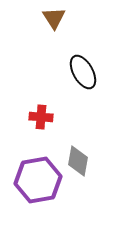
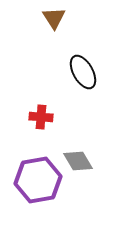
gray diamond: rotated 40 degrees counterclockwise
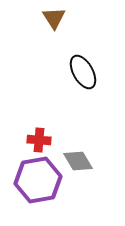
red cross: moved 2 px left, 23 px down
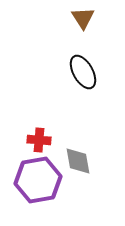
brown triangle: moved 29 px right
gray diamond: rotated 20 degrees clockwise
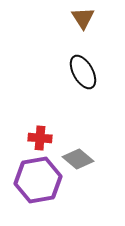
red cross: moved 1 px right, 2 px up
gray diamond: moved 2 px up; rotated 40 degrees counterclockwise
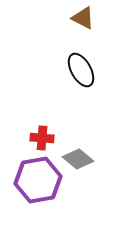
brown triangle: rotated 30 degrees counterclockwise
black ellipse: moved 2 px left, 2 px up
red cross: moved 2 px right
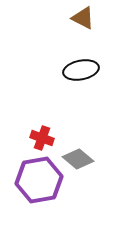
black ellipse: rotated 72 degrees counterclockwise
red cross: rotated 15 degrees clockwise
purple hexagon: moved 1 px right
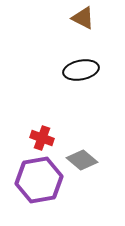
gray diamond: moved 4 px right, 1 px down
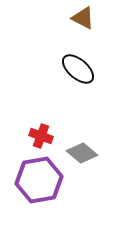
black ellipse: moved 3 px left, 1 px up; rotated 52 degrees clockwise
red cross: moved 1 px left, 2 px up
gray diamond: moved 7 px up
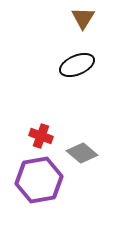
brown triangle: rotated 35 degrees clockwise
black ellipse: moved 1 px left, 4 px up; rotated 64 degrees counterclockwise
